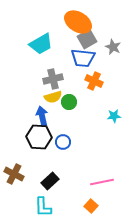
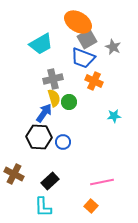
blue trapezoid: rotated 15 degrees clockwise
yellow semicircle: moved 1 px right, 1 px down; rotated 90 degrees counterclockwise
blue arrow: moved 2 px right, 3 px up; rotated 48 degrees clockwise
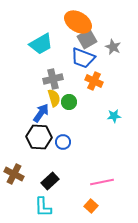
blue arrow: moved 3 px left
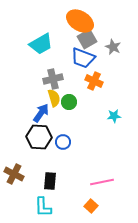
orange ellipse: moved 2 px right, 1 px up
black rectangle: rotated 42 degrees counterclockwise
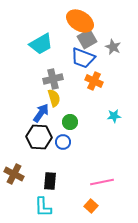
green circle: moved 1 px right, 20 px down
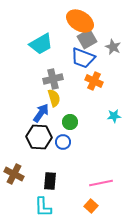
pink line: moved 1 px left, 1 px down
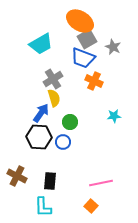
gray cross: rotated 18 degrees counterclockwise
brown cross: moved 3 px right, 2 px down
